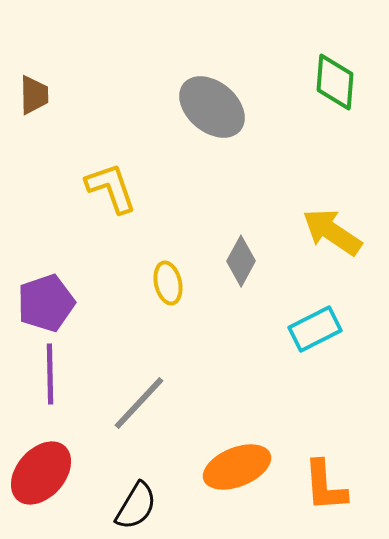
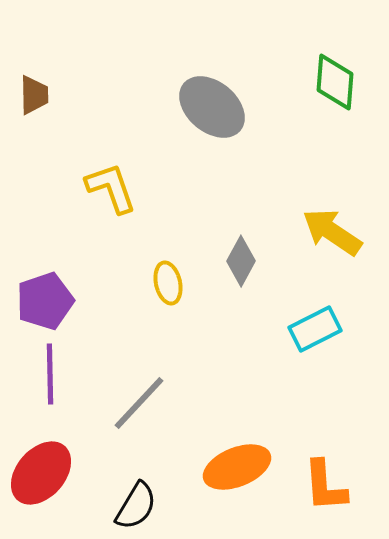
purple pentagon: moved 1 px left, 2 px up
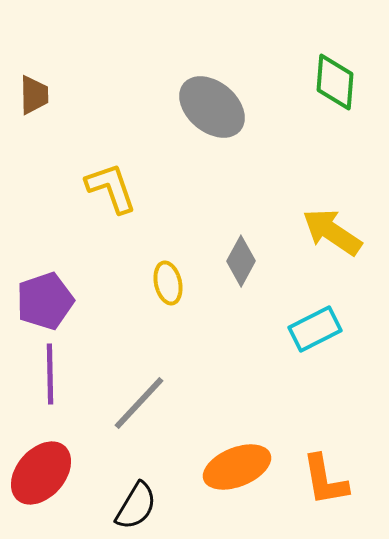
orange L-shape: moved 6 px up; rotated 6 degrees counterclockwise
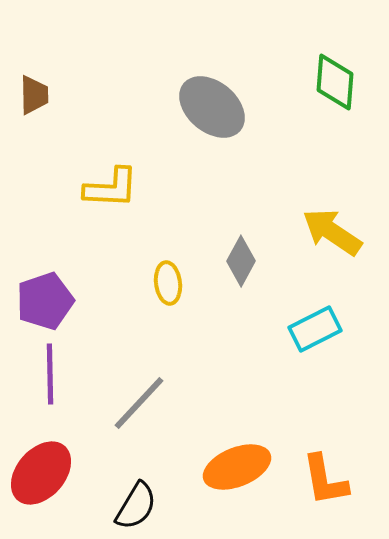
yellow L-shape: rotated 112 degrees clockwise
yellow ellipse: rotated 6 degrees clockwise
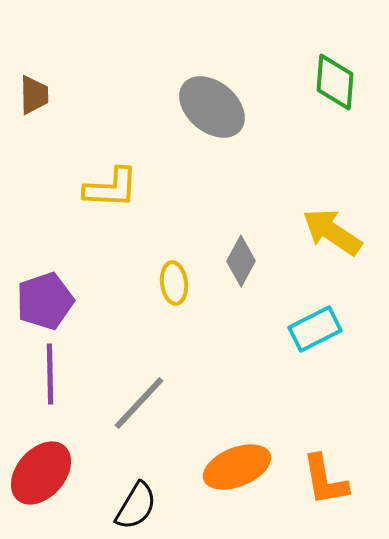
yellow ellipse: moved 6 px right
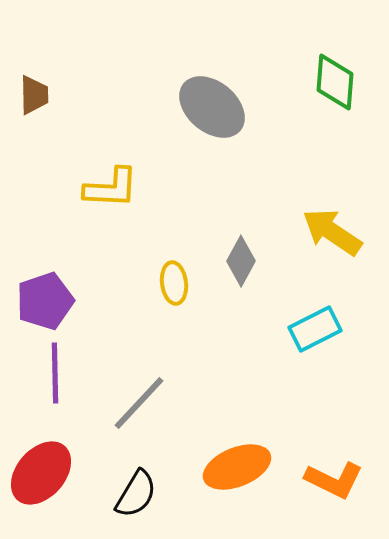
purple line: moved 5 px right, 1 px up
orange L-shape: moved 9 px right; rotated 54 degrees counterclockwise
black semicircle: moved 12 px up
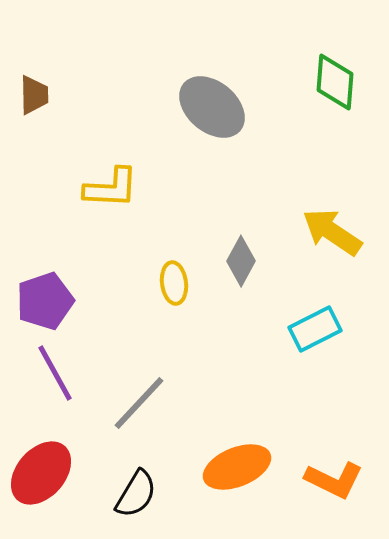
purple line: rotated 28 degrees counterclockwise
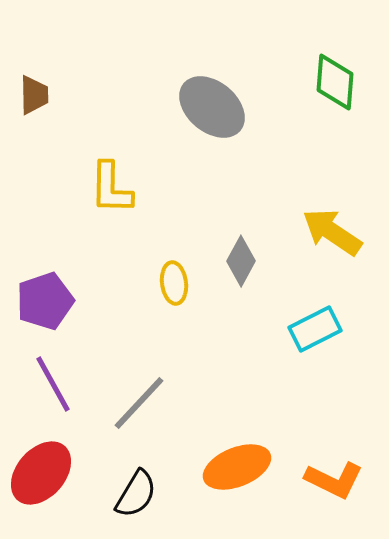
yellow L-shape: rotated 88 degrees clockwise
purple line: moved 2 px left, 11 px down
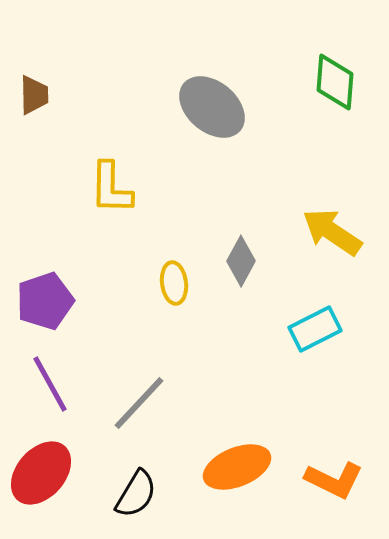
purple line: moved 3 px left
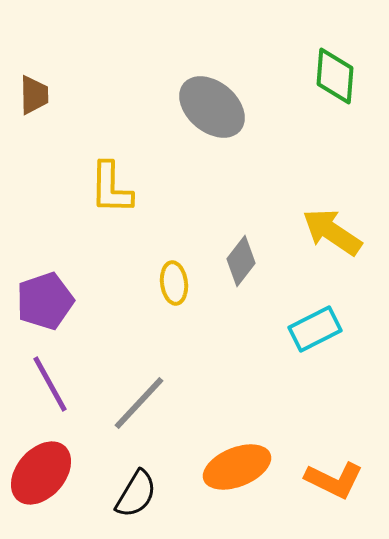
green diamond: moved 6 px up
gray diamond: rotated 9 degrees clockwise
